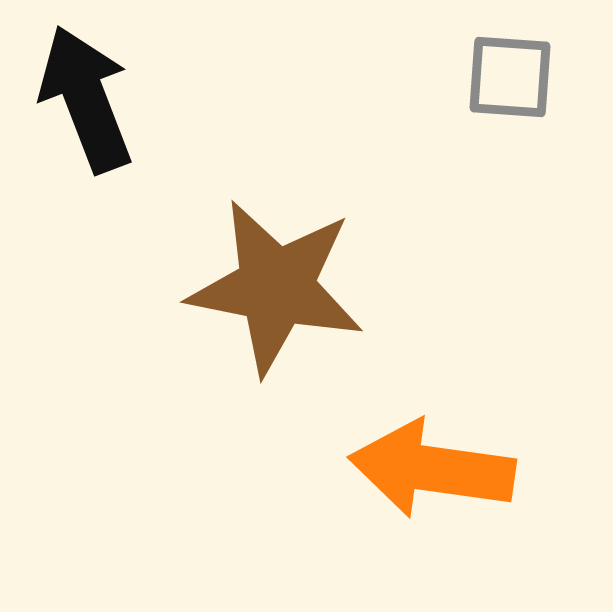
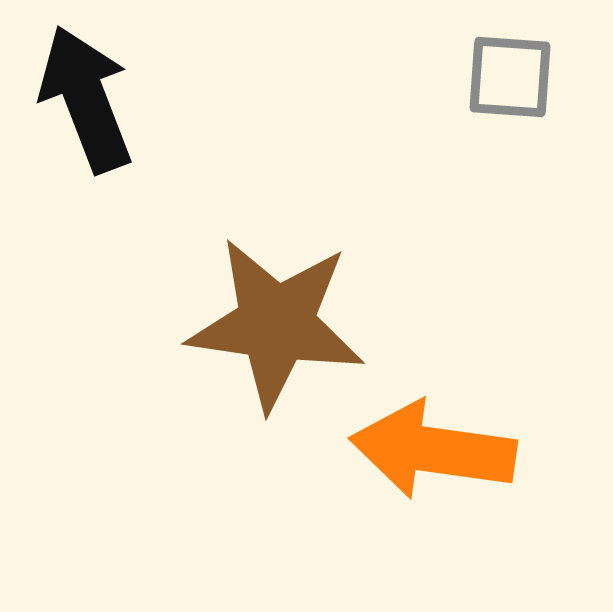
brown star: moved 37 px down; rotated 3 degrees counterclockwise
orange arrow: moved 1 px right, 19 px up
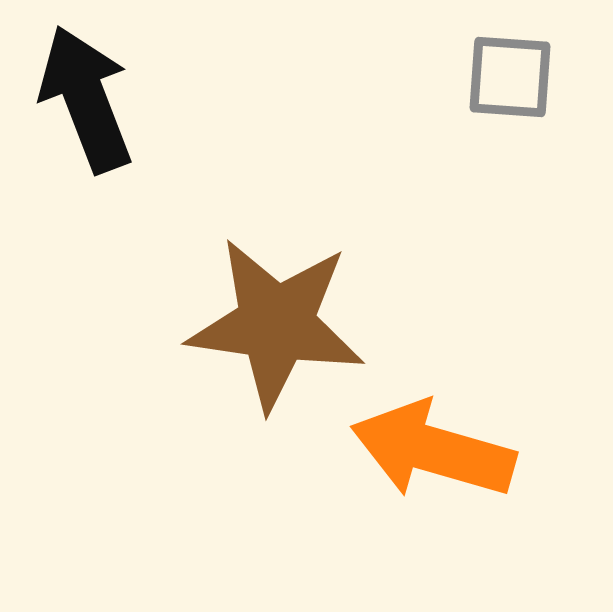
orange arrow: rotated 8 degrees clockwise
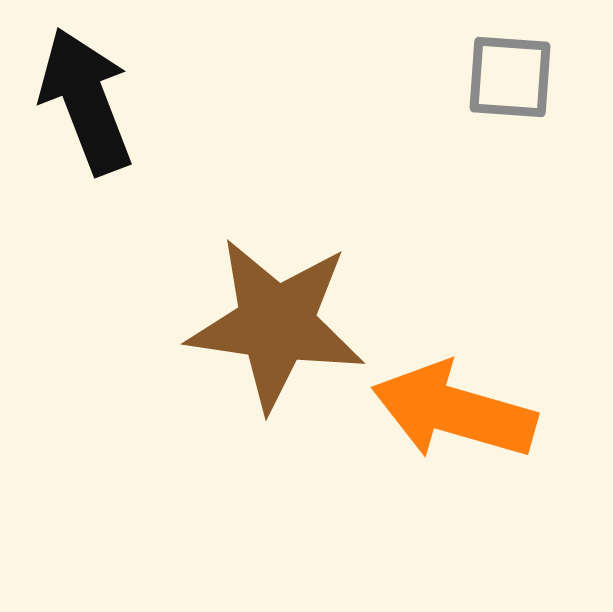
black arrow: moved 2 px down
orange arrow: moved 21 px right, 39 px up
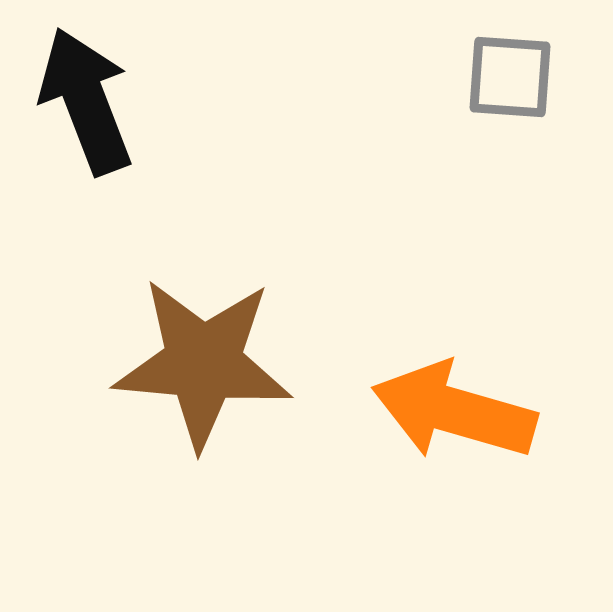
brown star: moved 73 px left, 39 px down; rotated 3 degrees counterclockwise
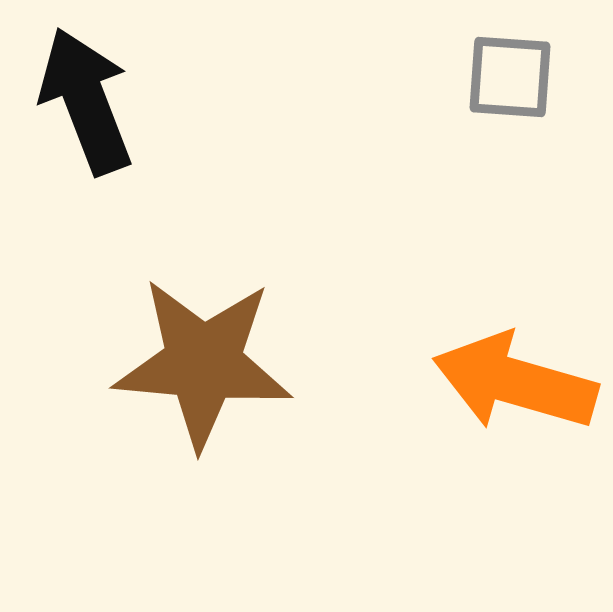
orange arrow: moved 61 px right, 29 px up
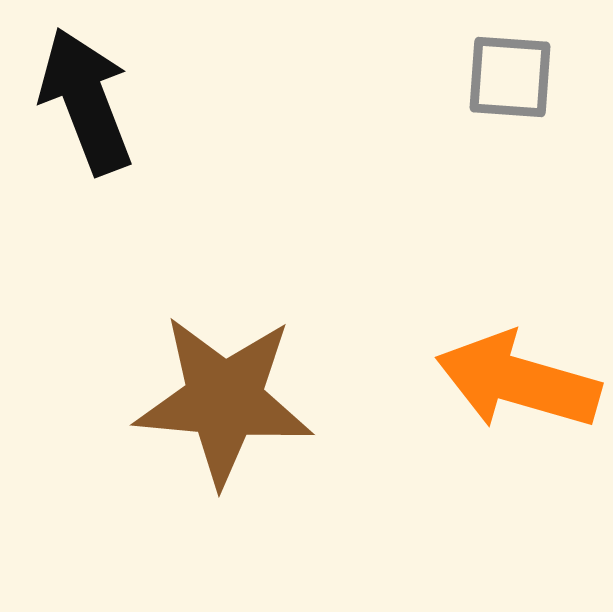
brown star: moved 21 px right, 37 px down
orange arrow: moved 3 px right, 1 px up
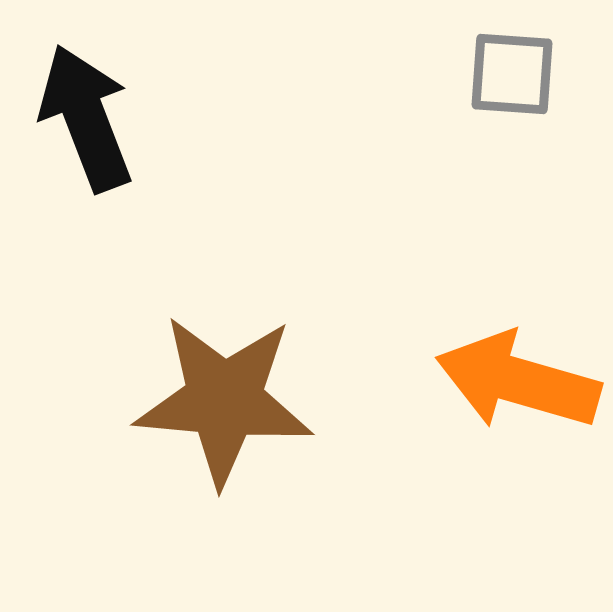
gray square: moved 2 px right, 3 px up
black arrow: moved 17 px down
